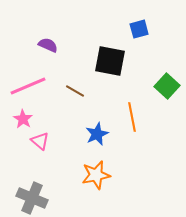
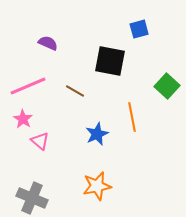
purple semicircle: moved 2 px up
orange star: moved 1 px right, 11 px down
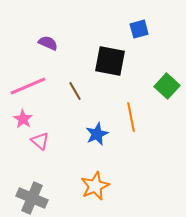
brown line: rotated 30 degrees clockwise
orange line: moved 1 px left
orange star: moved 2 px left; rotated 12 degrees counterclockwise
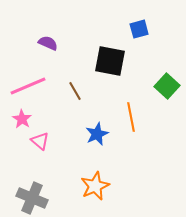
pink star: moved 1 px left
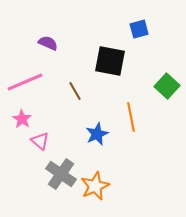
pink line: moved 3 px left, 4 px up
gray cross: moved 29 px right, 24 px up; rotated 12 degrees clockwise
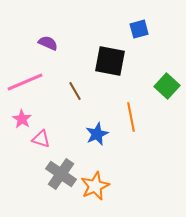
pink triangle: moved 1 px right, 2 px up; rotated 24 degrees counterclockwise
